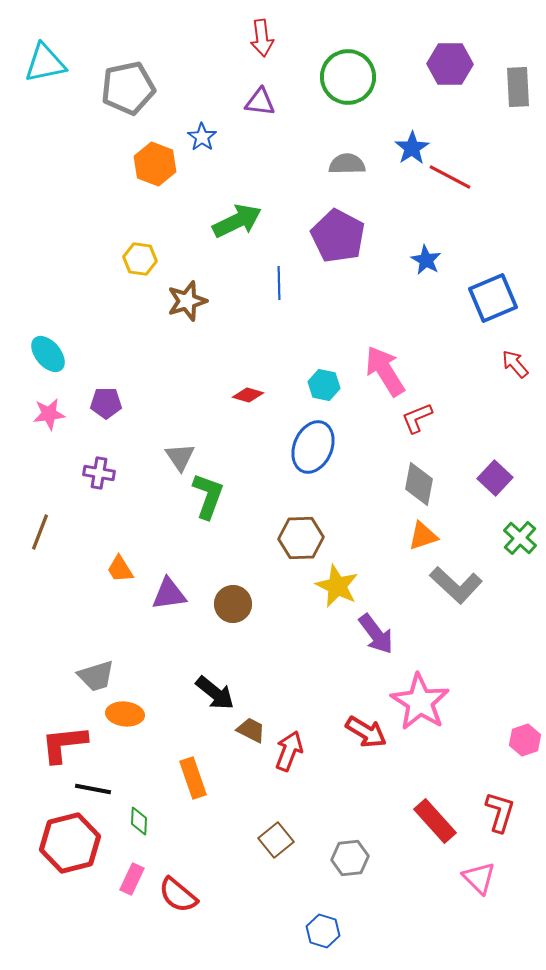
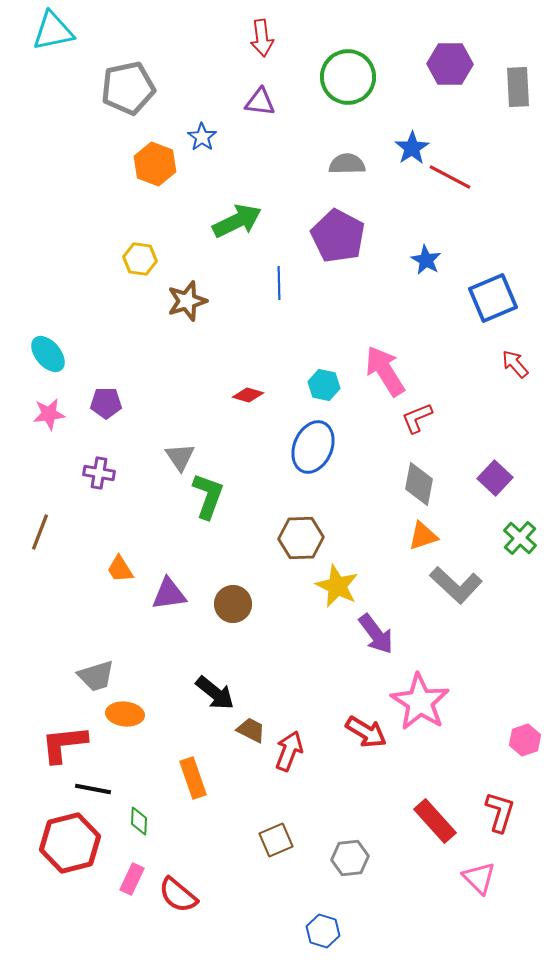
cyan triangle at (45, 63): moved 8 px right, 32 px up
brown square at (276, 840): rotated 16 degrees clockwise
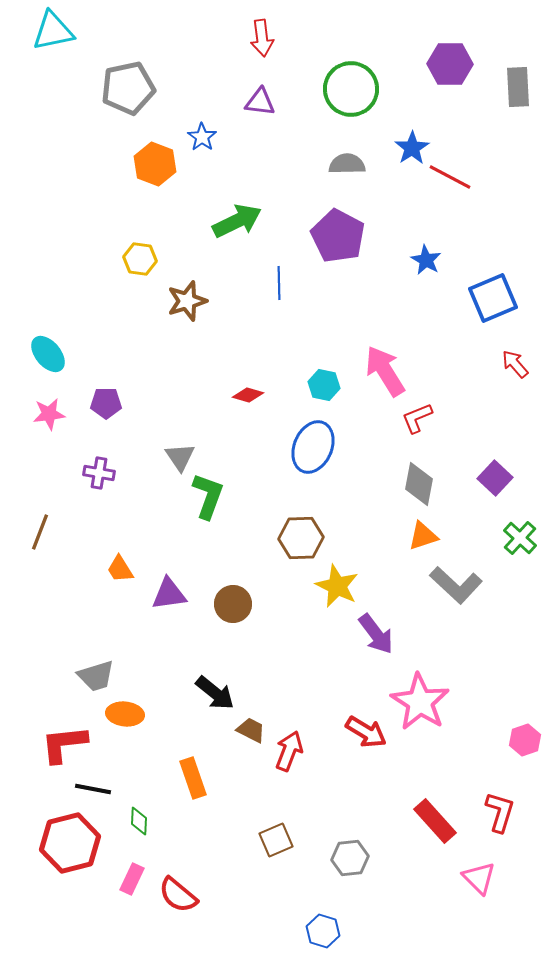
green circle at (348, 77): moved 3 px right, 12 px down
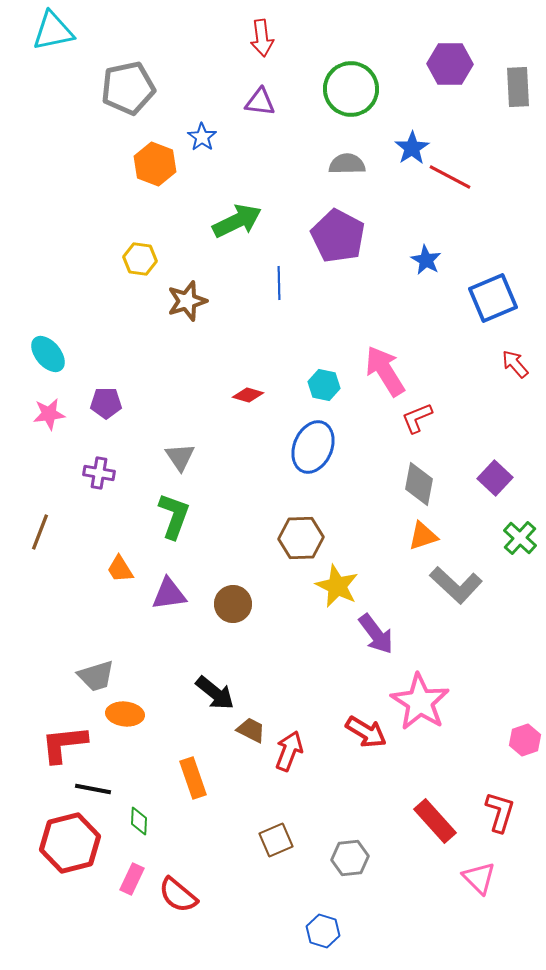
green L-shape at (208, 496): moved 34 px left, 20 px down
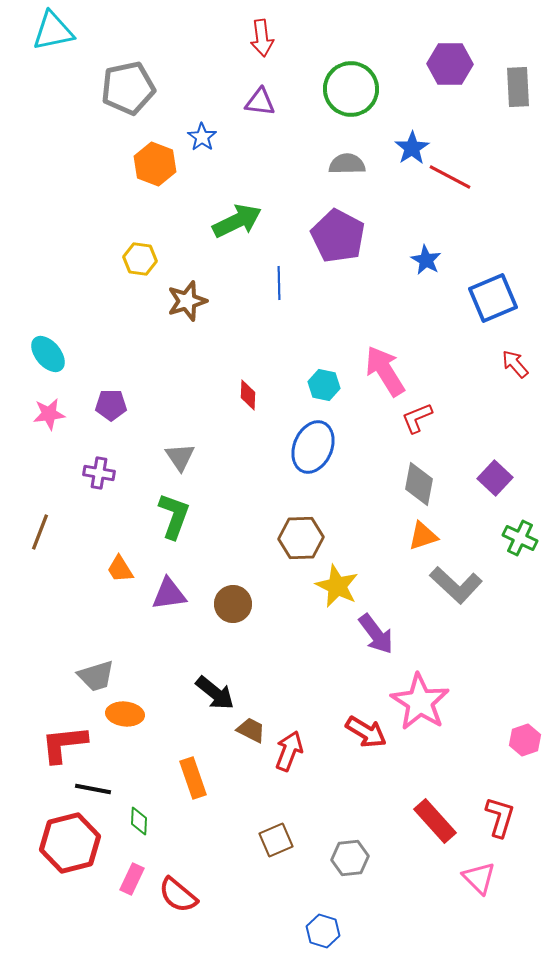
red diamond at (248, 395): rotated 76 degrees clockwise
purple pentagon at (106, 403): moved 5 px right, 2 px down
green cross at (520, 538): rotated 16 degrees counterclockwise
red L-shape at (500, 812): moved 5 px down
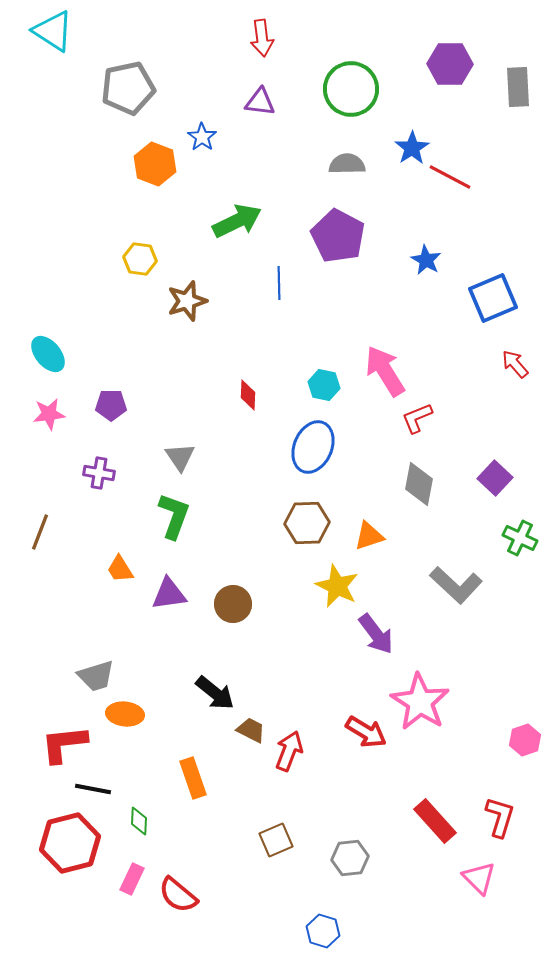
cyan triangle at (53, 31): rotated 45 degrees clockwise
orange triangle at (423, 536): moved 54 px left
brown hexagon at (301, 538): moved 6 px right, 15 px up
